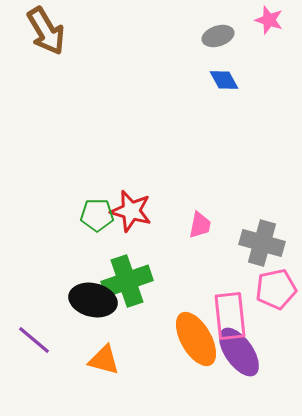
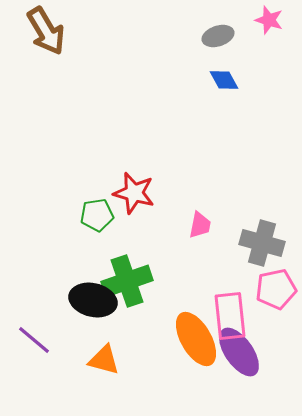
red star: moved 3 px right, 18 px up
green pentagon: rotated 8 degrees counterclockwise
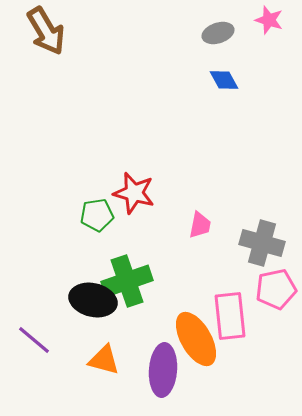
gray ellipse: moved 3 px up
purple ellipse: moved 76 px left, 18 px down; rotated 39 degrees clockwise
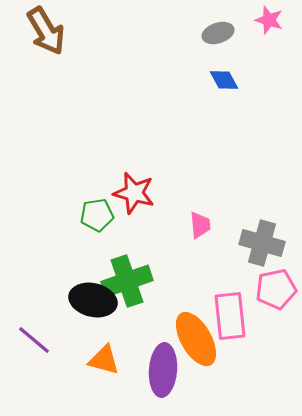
pink trapezoid: rotated 16 degrees counterclockwise
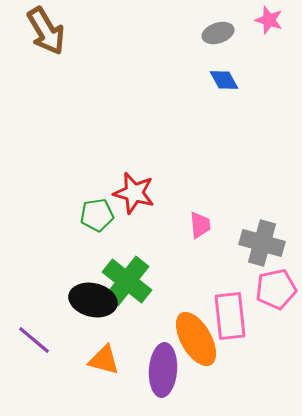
green cross: rotated 33 degrees counterclockwise
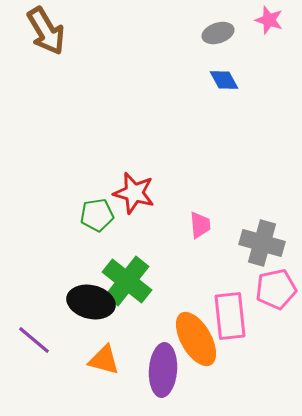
black ellipse: moved 2 px left, 2 px down
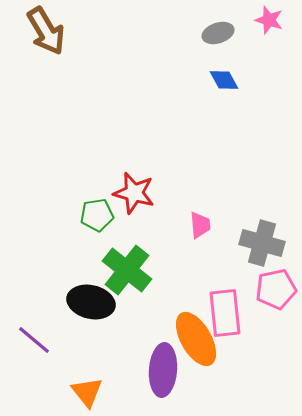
green cross: moved 11 px up
pink rectangle: moved 5 px left, 3 px up
orange triangle: moved 17 px left, 32 px down; rotated 36 degrees clockwise
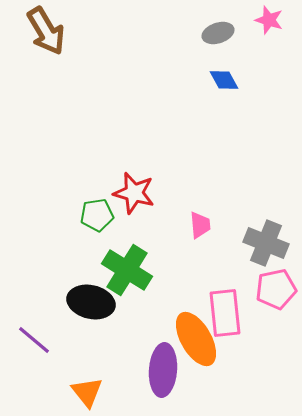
gray cross: moved 4 px right; rotated 6 degrees clockwise
green cross: rotated 6 degrees counterclockwise
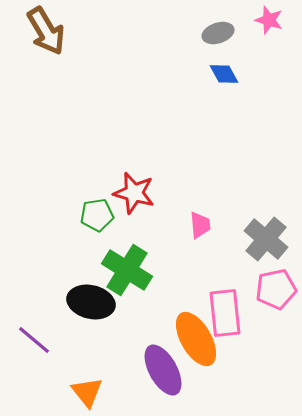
blue diamond: moved 6 px up
gray cross: moved 4 px up; rotated 18 degrees clockwise
purple ellipse: rotated 33 degrees counterclockwise
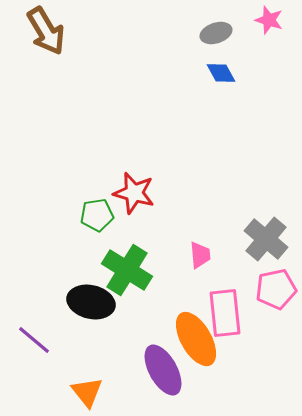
gray ellipse: moved 2 px left
blue diamond: moved 3 px left, 1 px up
pink trapezoid: moved 30 px down
